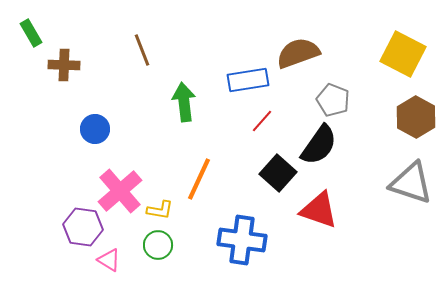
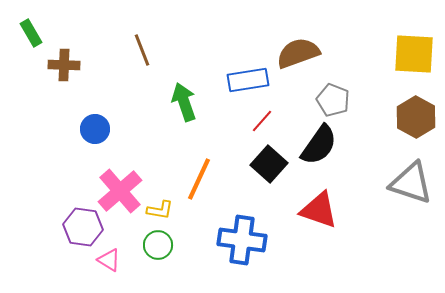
yellow square: moved 11 px right; rotated 24 degrees counterclockwise
green arrow: rotated 12 degrees counterclockwise
black square: moved 9 px left, 9 px up
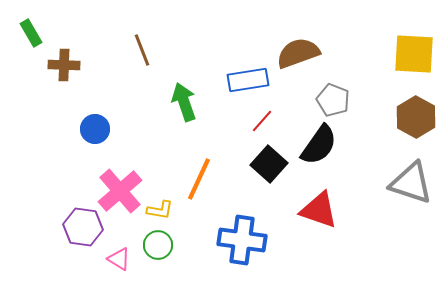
pink triangle: moved 10 px right, 1 px up
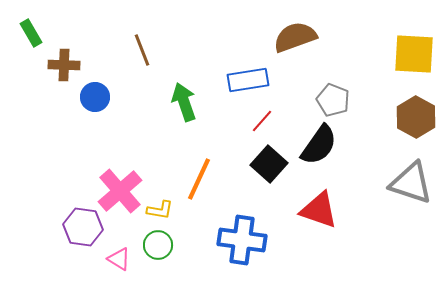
brown semicircle: moved 3 px left, 16 px up
blue circle: moved 32 px up
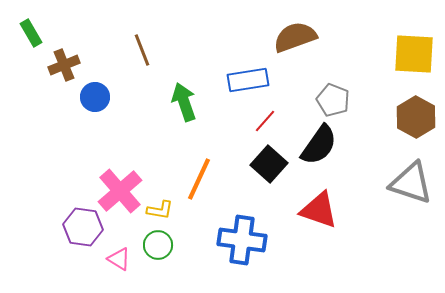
brown cross: rotated 24 degrees counterclockwise
red line: moved 3 px right
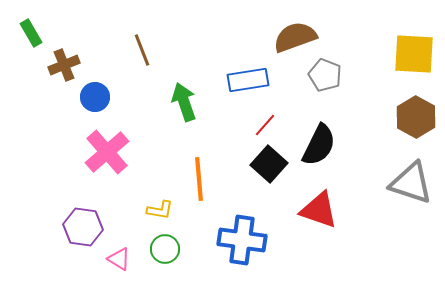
gray pentagon: moved 8 px left, 25 px up
red line: moved 4 px down
black semicircle: rotated 9 degrees counterclockwise
orange line: rotated 30 degrees counterclockwise
pink cross: moved 13 px left, 39 px up
green circle: moved 7 px right, 4 px down
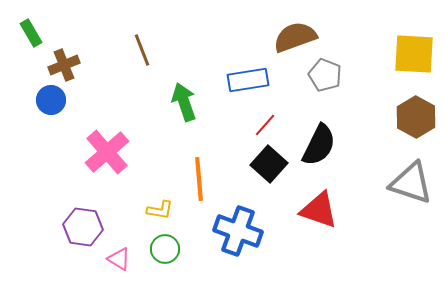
blue circle: moved 44 px left, 3 px down
blue cross: moved 4 px left, 9 px up; rotated 12 degrees clockwise
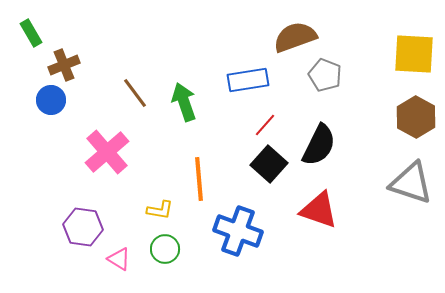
brown line: moved 7 px left, 43 px down; rotated 16 degrees counterclockwise
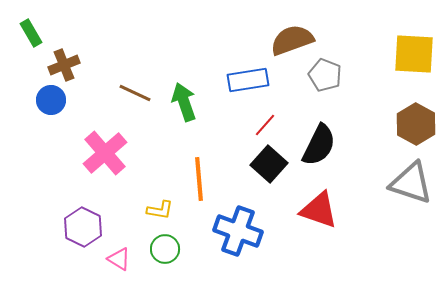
brown semicircle: moved 3 px left, 3 px down
brown line: rotated 28 degrees counterclockwise
brown hexagon: moved 7 px down
pink cross: moved 2 px left, 1 px down
purple hexagon: rotated 18 degrees clockwise
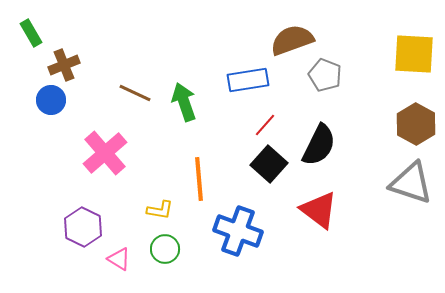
red triangle: rotated 18 degrees clockwise
